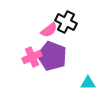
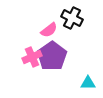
black cross: moved 6 px right, 4 px up
purple pentagon: rotated 16 degrees clockwise
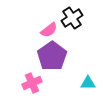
black cross: rotated 30 degrees clockwise
pink cross: moved 26 px down
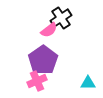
black cross: moved 11 px left
purple pentagon: moved 9 px left, 4 px down
pink cross: moved 5 px right, 2 px up
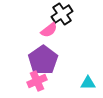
black cross: moved 1 px right, 4 px up
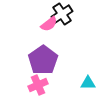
pink semicircle: moved 6 px up
pink cross: moved 1 px right, 4 px down
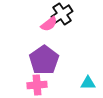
purple pentagon: moved 1 px right
pink cross: moved 1 px left; rotated 18 degrees clockwise
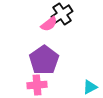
cyan triangle: moved 2 px right, 4 px down; rotated 28 degrees counterclockwise
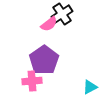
pink cross: moved 5 px left, 4 px up
